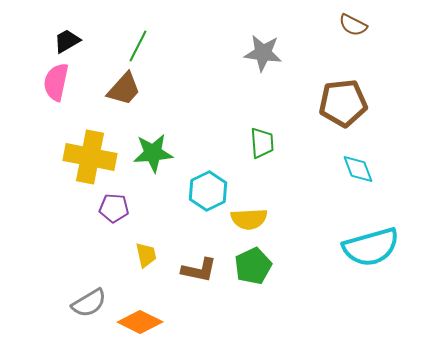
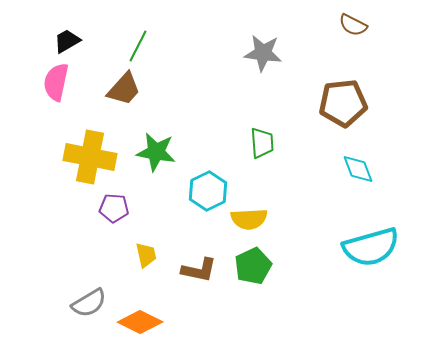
green star: moved 3 px right, 1 px up; rotated 15 degrees clockwise
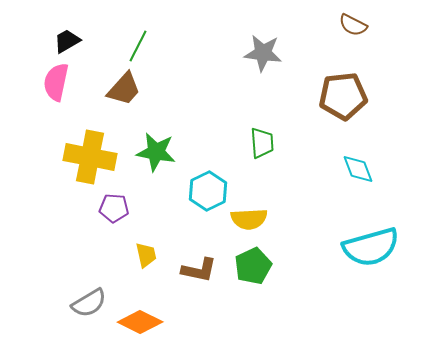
brown pentagon: moved 7 px up
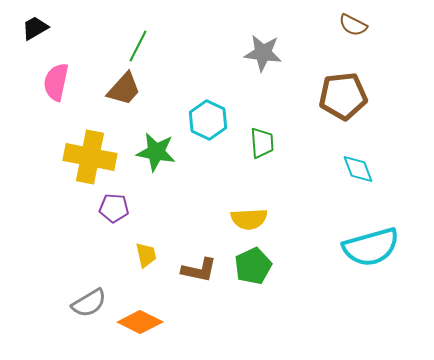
black trapezoid: moved 32 px left, 13 px up
cyan hexagon: moved 71 px up; rotated 9 degrees counterclockwise
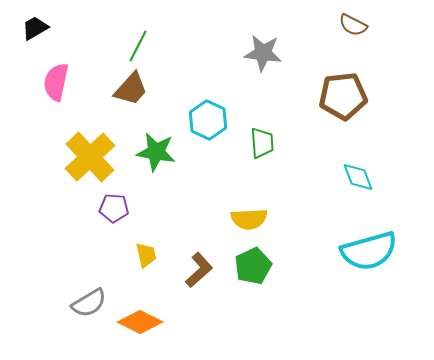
brown trapezoid: moved 7 px right
yellow cross: rotated 36 degrees clockwise
cyan diamond: moved 8 px down
cyan semicircle: moved 2 px left, 4 px down
brown L-shape: rotated 54 degrees counterclockwise
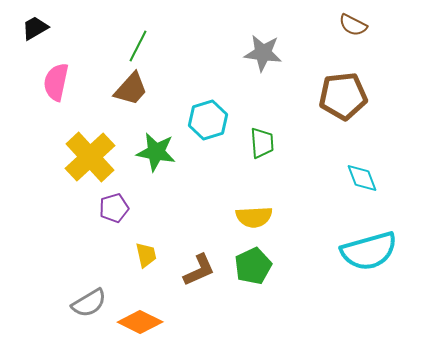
cyan hexagon: rotated 18 degrees clockwise
cyan diamond: moved 4 px right, 1 px down
purple pentagon: rotated 20 degrees counterclockwise
yellow semicircle: moved 5 px right, 2 px up
brown L-shape: rotated 18 degrees clockwise
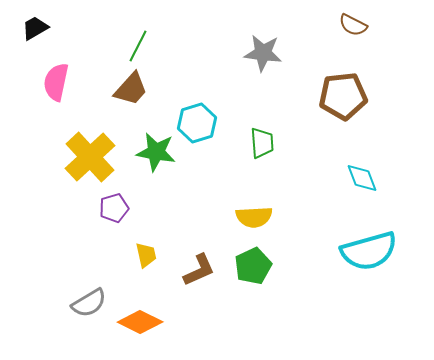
cyan hexagon: moved 11 px left, 3 px down
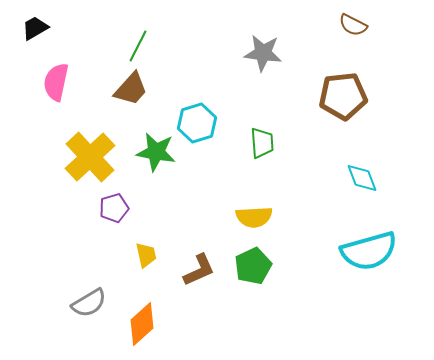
orange diamond: moved 2 px right, 2 px down; rotated 69 degrees counterclockwise
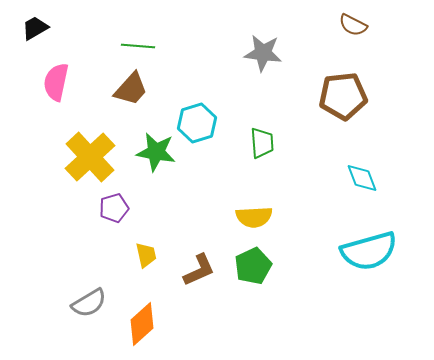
green line: rotated 68 degrees clockwise
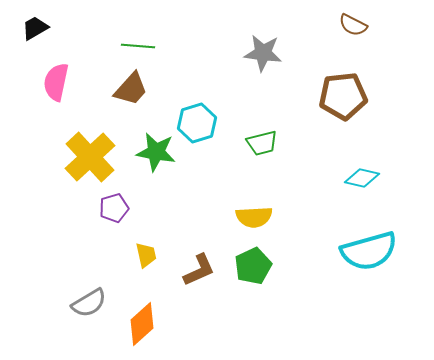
green trapezoid: rotated 80 degrees clockwise
cyan diamond: rotated 56 degrees counterclockwise
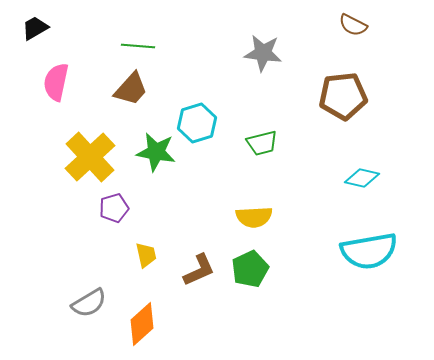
cyan semicircle: rotated 6 degrees clockwise
green pentagon: moved 3 px left, 3 px down
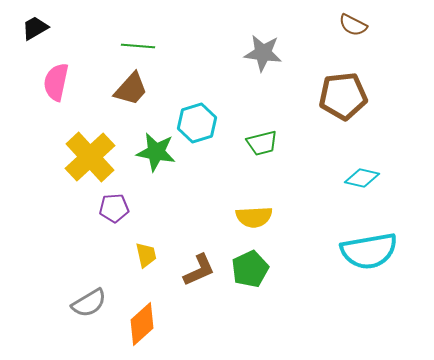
purple pentagon: rotated 12 degrees clockwise
